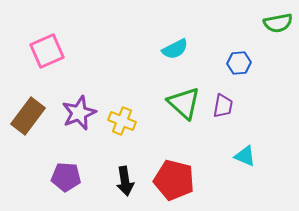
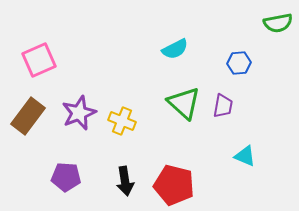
pink square: moved 8 px left, 9 px down
red pentagon: moved 5 px down
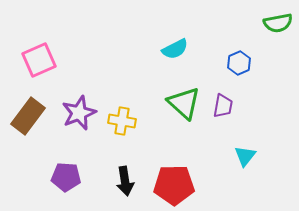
blue hexagon: rotated 20 degrees counterclockwise
yellow cross: rotated 12 degrees counterclockwise
cyan triangle: rotated 45 degrees clockwise
red pentagon: rotated 15 degrees counterclockwise
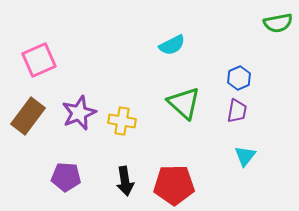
cyan semicircle: moved 3 px left, 4 px up
blue hexagon: moved 15 px down
purple trapezoid: moved 14 px right, 5 px down
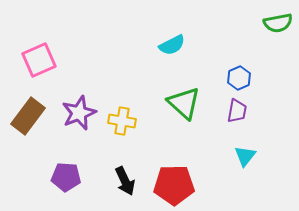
black arrow: rotated 16 degrees counterclockwise
